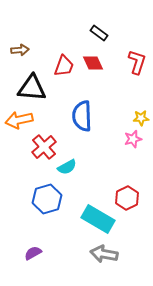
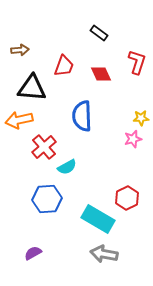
red diamond: moved 8 px right, 11 px down
blue hexagon: rotated 12 degrees clockwise
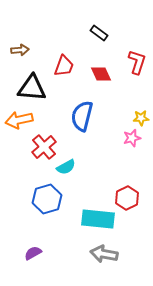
blue semicircle: rotated 16 degrees clockwise
pink star: moved 1 px left, 1 px up
cyan semicircle: moved 1 px left
blue hexagon: rotated 12 degrees counterclockwise
cyan rectangle: rotated 24 degrees counterclockwise
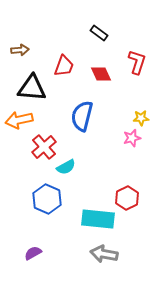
blue hexagon: rotated 20 degrees counterclockwise
